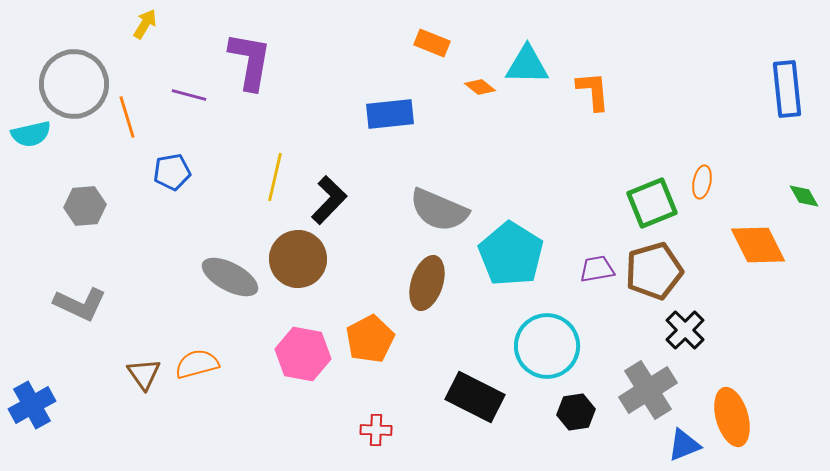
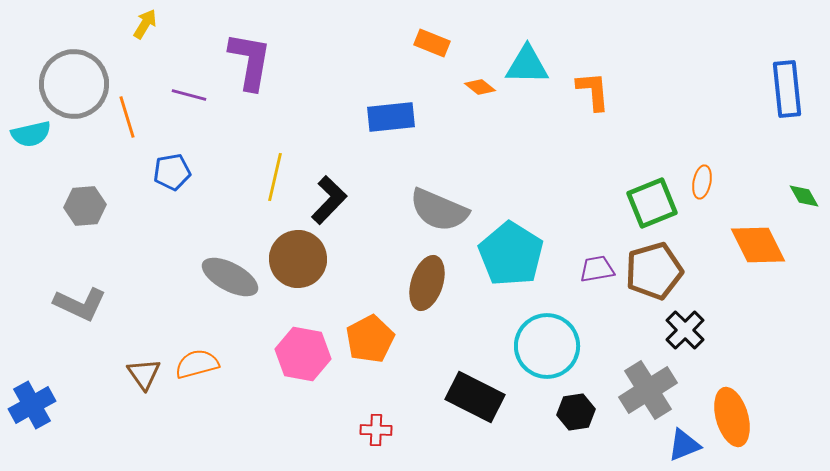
blue rectangle at (390, 114): moved 1 px right, 3 px down
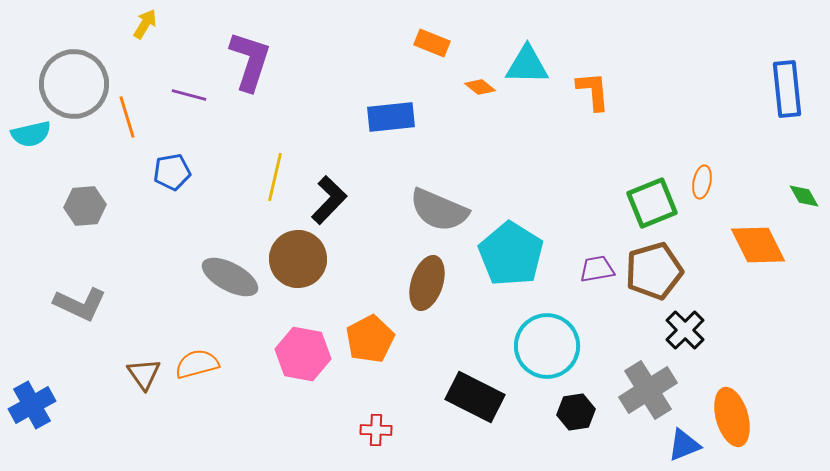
purple L-shape at (250, 61): rotated 8 degrees clockwise
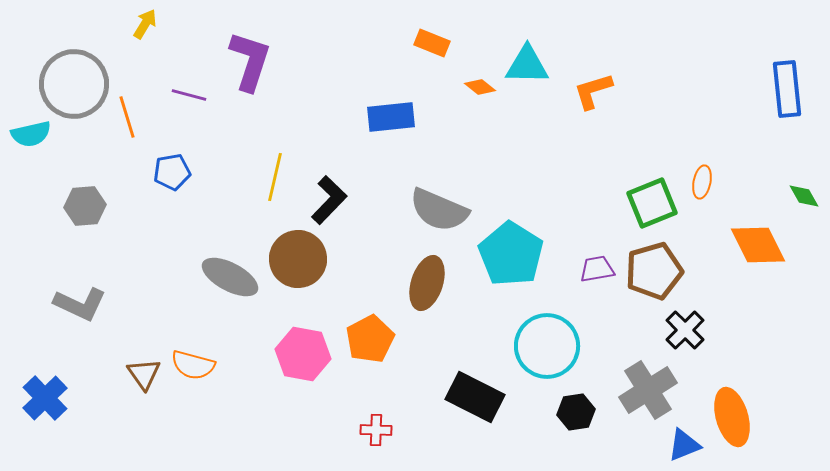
orange L-shape at (593, 91): rotated 102 degrees counterclockwise
orange semicircle at (197, 364): moved 4 px left, 1 px down; rotated 150 degrees counterclockwise
blue cross at (32, 405): moved 13 px right, 7 px up; rotated 15 degrees counterclockwise
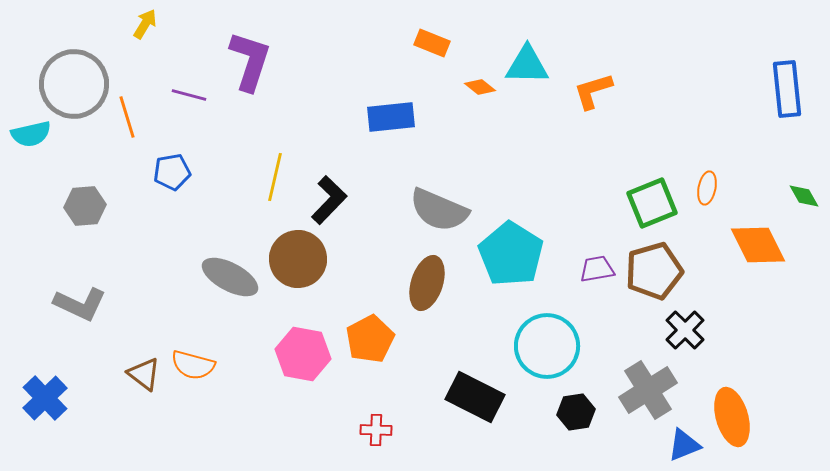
orange ellipse at (702, 182): moved 5 px right, 6 px down
brown triangle at (144, 374): rotated 18 degrees counterclockwise
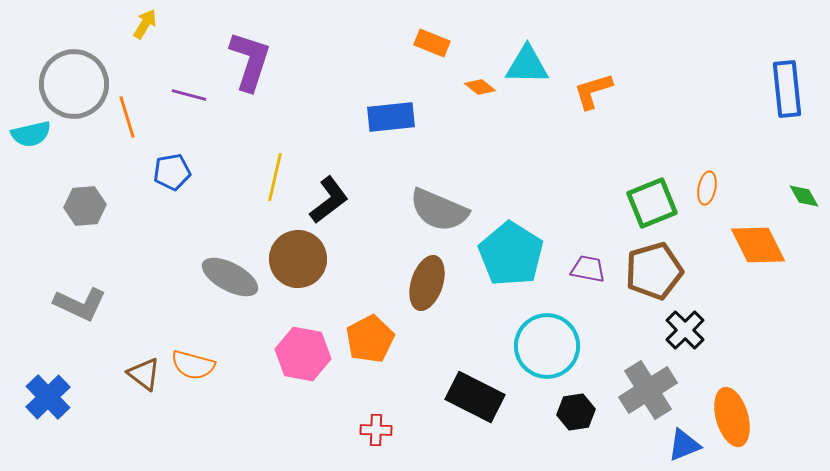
black L-shape at (329, 200): rotated 9 degrees clockwise
purple trapezoid at (597, 269): moved 9 px left; rotated 21 degrees clockwise
blue cross at (45, 398): moved 3 px right, 1 px up
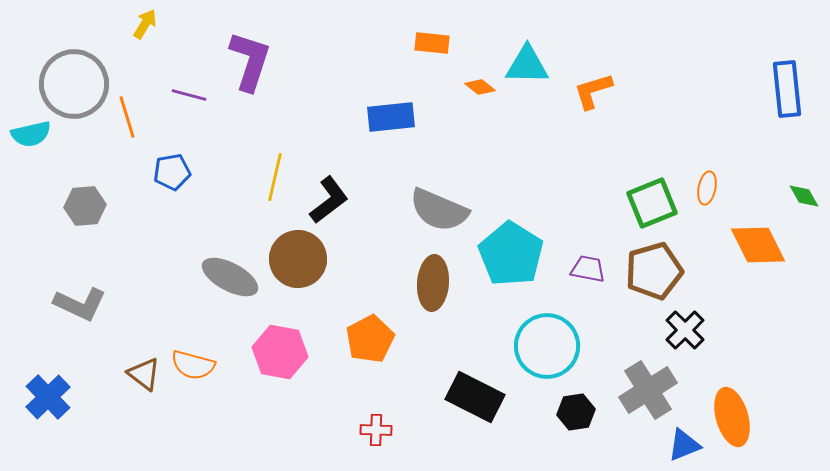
orange rectangle at (432, 43): rotated 16 degrees counterclockwise
brown ellipse at (427, 283): moved 6 px right; rotated 14 degrees counterclockwise
pink hexagon at (303, 354): moved 23 px left, 2 px up
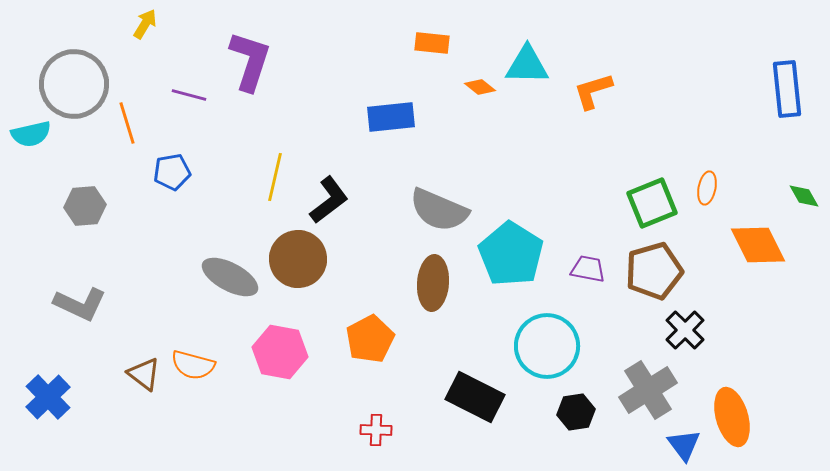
orange line at (127, 117): moved 6 px down
blue triangle at (684, 445): rotated 45 degrees counterclockwise
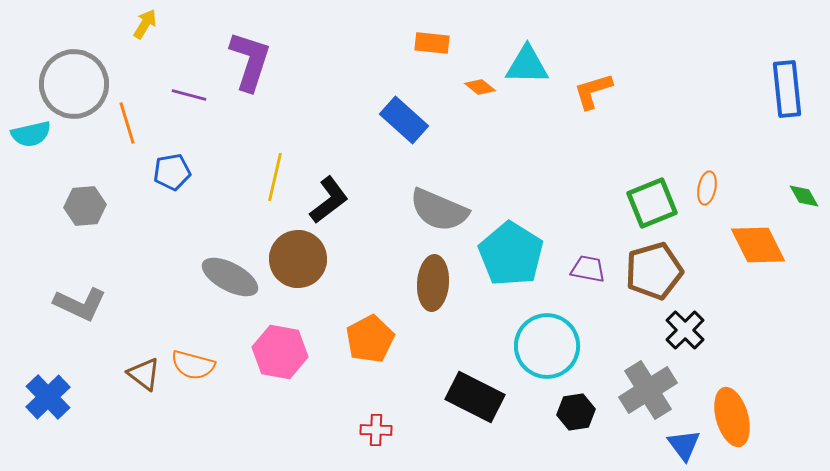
blue rectangle at (391, 117): moved 13 px right, 3 px down; rotated 48 degrees clockwise
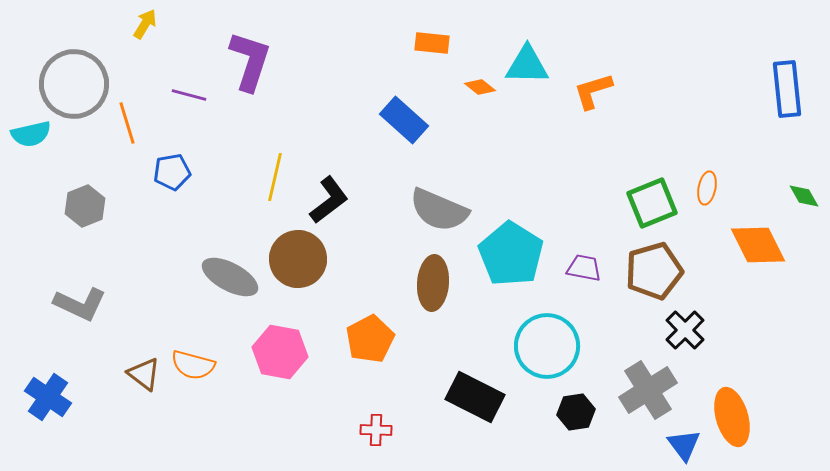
gray hexagon at (85, 206): rotated 18 degrees counterclockwise
purple trapezoid at (588, 269): moved 4 px left, 1 px up
blue cross at (48, 397): rotated 12 degrees counterclockwise
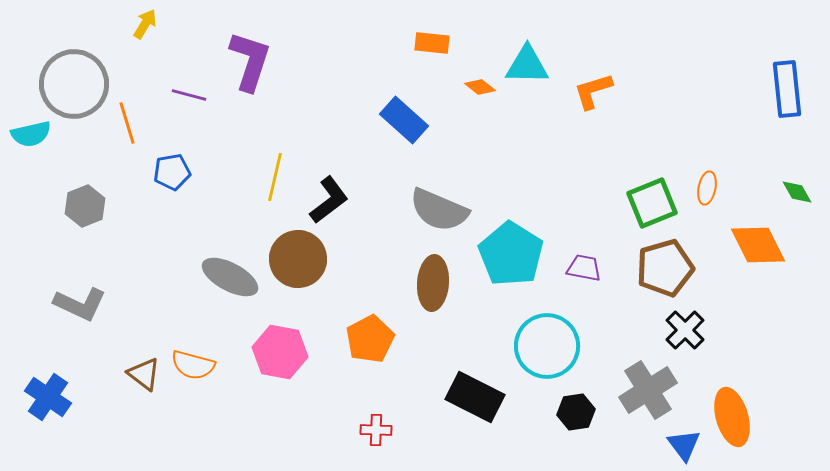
green diamond at (804, 196): moved 7 px left, 4 px up
brown pentagon at (654, 271): moved 11 px right, 3 px up
